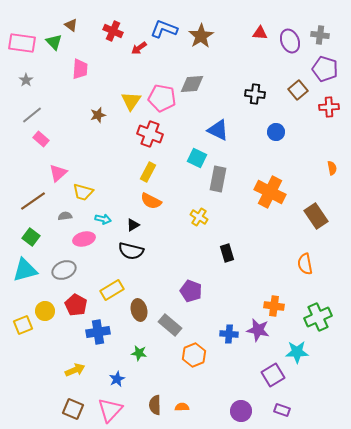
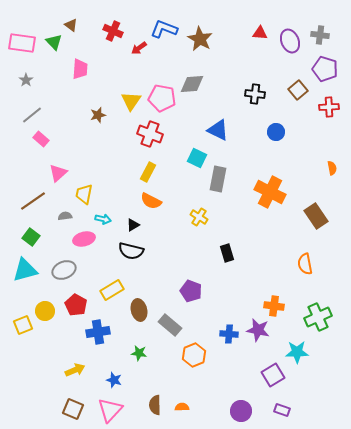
brown star at (201, 36): moved 1 px left, 3 px down; rotated 10 degrees counterclockwise
yellow trapezoid at (83, 192): moved 1 px right, 2 px down; rotated 85 degrees clockwise
blue star at (117, 379): moved 3 px left, 1 px down; rotated 28 degrees counterclockwise
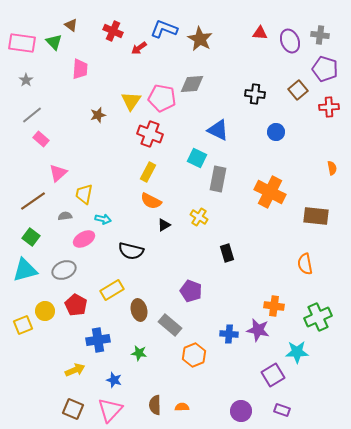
brown rectangle at (316, 216): rotated 50 degrees counterclockwise
black triangle at (133, 225): moved 31 px right
pink ellipse at (84, 239): rotated 15 degrees counterclockwise
blue cross at (98, 332): moved 8 px down
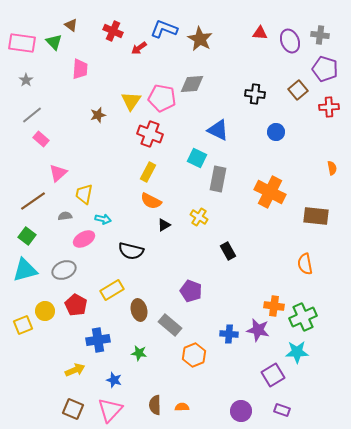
green square at (31, 237): moved 4 px left, 1 px up
black rectangle at (227, 253): moved 1 px right, 2 px up; rotated 12 degrees counterclockwise
green cross at (318, 317): moved 15 px left
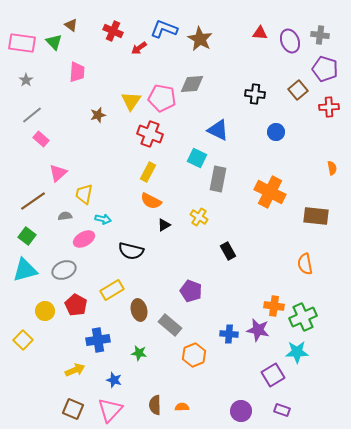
pink trapezoid at (80, 69): moved 3 px left, 3 px down
yellow square at (23, 325): moved 15 px down; rotated 24 degrees counterclockwise
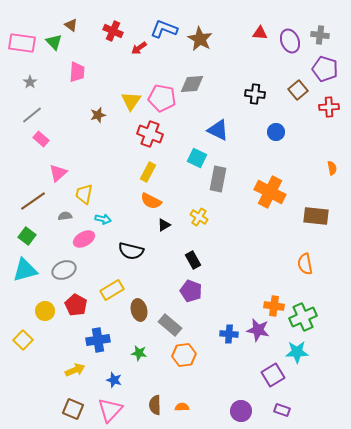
gray star at (26, 80): moved 4 px right, 2 px down
black rectangle at (228, 251): moved 35 px left, 9 px down
orange hexagon at (194, 355): moved 10 px left; rotated 15 degrees clockwise
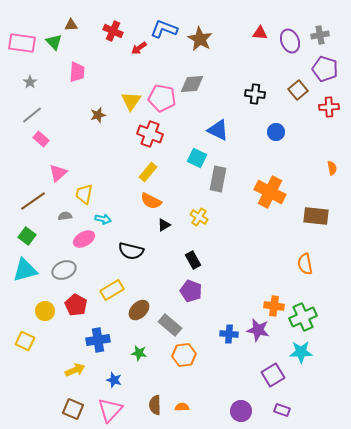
brown triangle at (71, 25): rotated 40 degrees counterclockwise
gray cross at (320, 35): rotated 18 degrees counterclockwise
yellow rectangle at (148, 172): rotated 12 degrees clockwise
brown ellipse at (139, 310): rotated 60 degrees clockwise
yellow square at (23, 340): moved 2 px right, 1 px down; rotated 18 degrees counterclockwise
cyan star at (297, 352): moved 4 px right
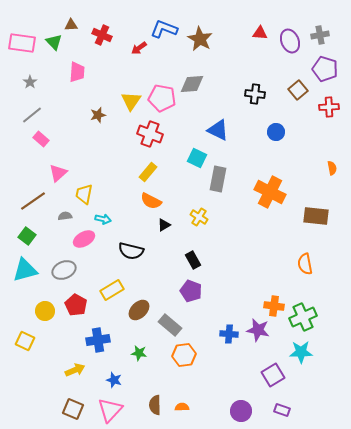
red cross at (113, 31): moved 11 px left, 4 px down
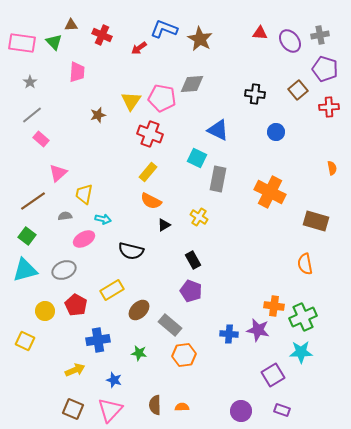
purple ellipse at (290, 41): rotated 15 degrees counterclockwise
brown rectangle at (316, 216): moved 5 px down; rotated 10 degrees clockwise
